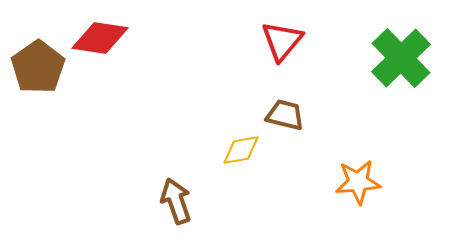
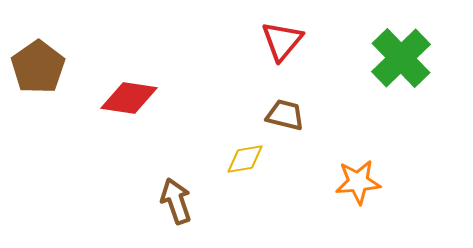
red diamond: moved 29 px right, 60 px down
yellow diamond: moved 4 px right, 9 px down
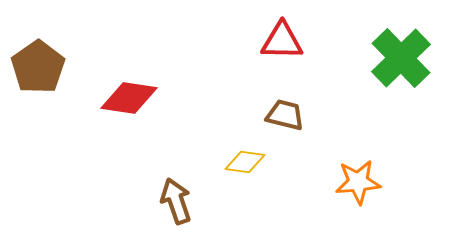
red triangle: rotated 51 degrees clockwise
yellow diamond: moved 3 px down; rotated 18 degrees clockwise
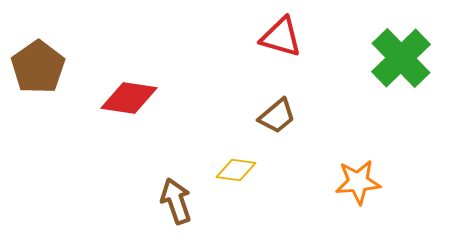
red triangle: moved 1 px left, 4 px up; rotated 15 degrees clockwise
brown trapezoid: moved 8 px left, 1 px down; rotated 126 degrees clockwise
yellow diamond: moved 9 px left, 8 px down
